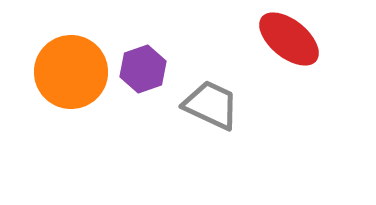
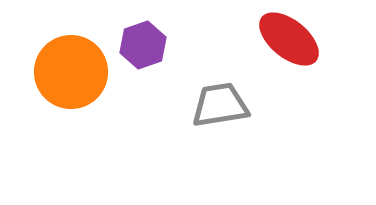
purple hexagon: moved 24 px up
gray trapezoid: moved 9 px right; rotated 34 degrees counterclockwise
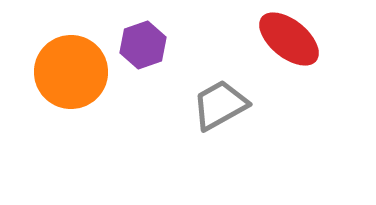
gray trapezoid: rotated 20 degrees counterclockwise
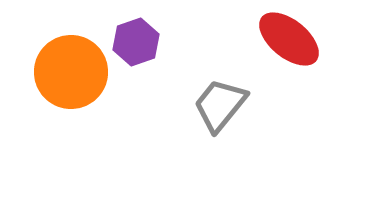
purple hexagon: moved 7 px left, 3 px up
gray trapezoid: rotated 22 degrees counterclockwise
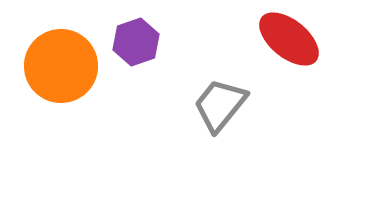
orange circle: moved 10 px left, 6 px up
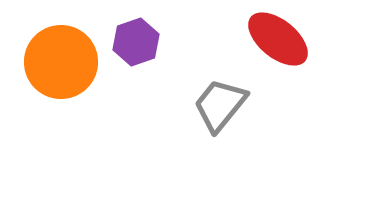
red ellipse: moved 11 px left
orange circle: moved 4 px up
